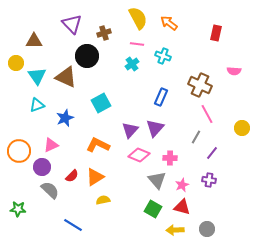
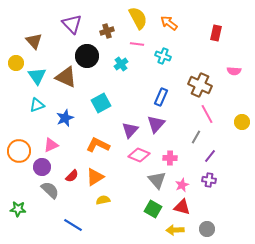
brown cross at (104, 33): moved 3 px right, 2 px up
brown triangle at (34, 41): rotated 48 degrees clockwise
cyan cross at (132, 64): moved 11 px left
purple triangle at (155, 128): moved 1 px right, 4 px up
yellow circle at (242, 128): moved 6 px up
purple line at (212, 153): moved 2 px left, 3 px down
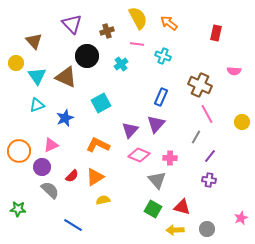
pink star at (182, 185): moved 59 px right, 33 px down
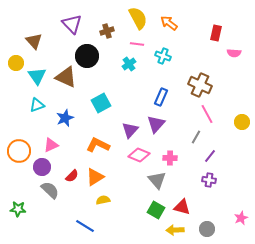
cyan cross at (121, 64): moved 8 px right
pink semicircle at (234, 71): moved 18 px up
green square at (153, 209): moved 3 px right, 1 px down
blue line at (73, 225): moved 12 px right, 1 px down
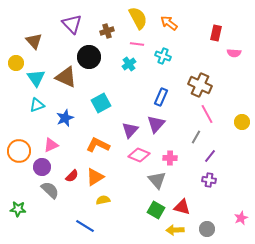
black circle at (87, 56): moved 2 px right, 1 px down
cyan triangle at (37, 76): moved 1 px left, 2 px down
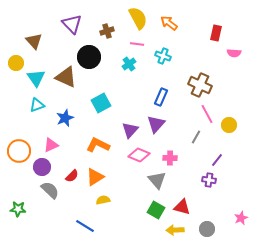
yellow circle at (242, 122): moved 13 px left, 3 px down
purple line at (210, 156): moved 7 px right, 4 px down
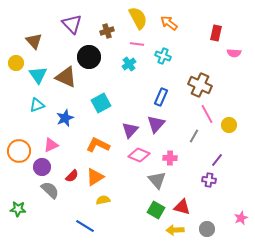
cyan triangle at (36, 78): moved 2 px right, 3 px up
gray line at (196, 137): moved 2 px left, 1 px up
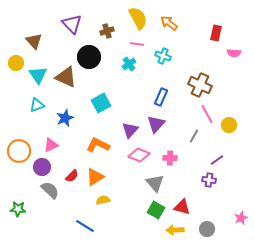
purple line at (217, 160): rotated 16 degrees clockwise
gray triangle at (157, 180): moved 2 px left, 3 px down
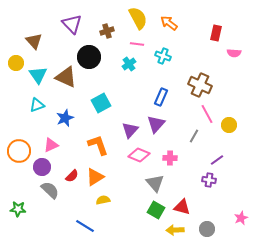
orange L-shape at (98, 145): rotated 45 degrees clockwise
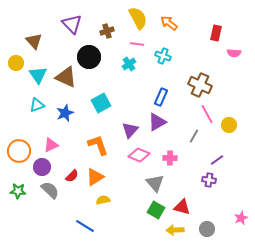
blue star at (65, 118): moved 5 px up
purple triangle at (156, 124): moved 1 px right, 2 px up; rotated 18 degrees clockwise
green star at (18, 209): moved 18 px up
